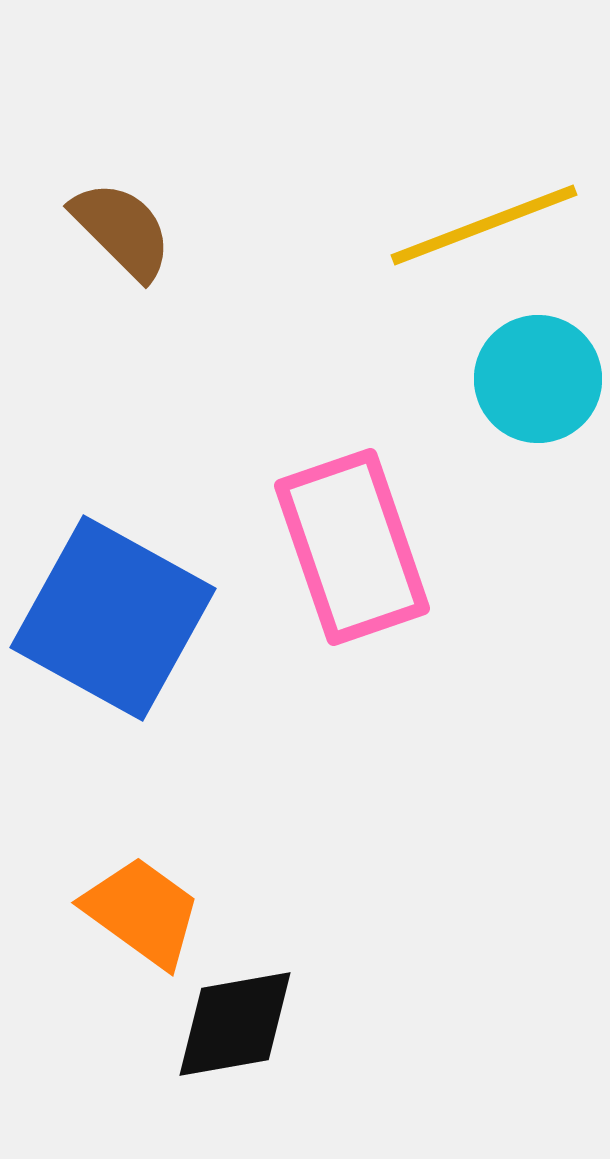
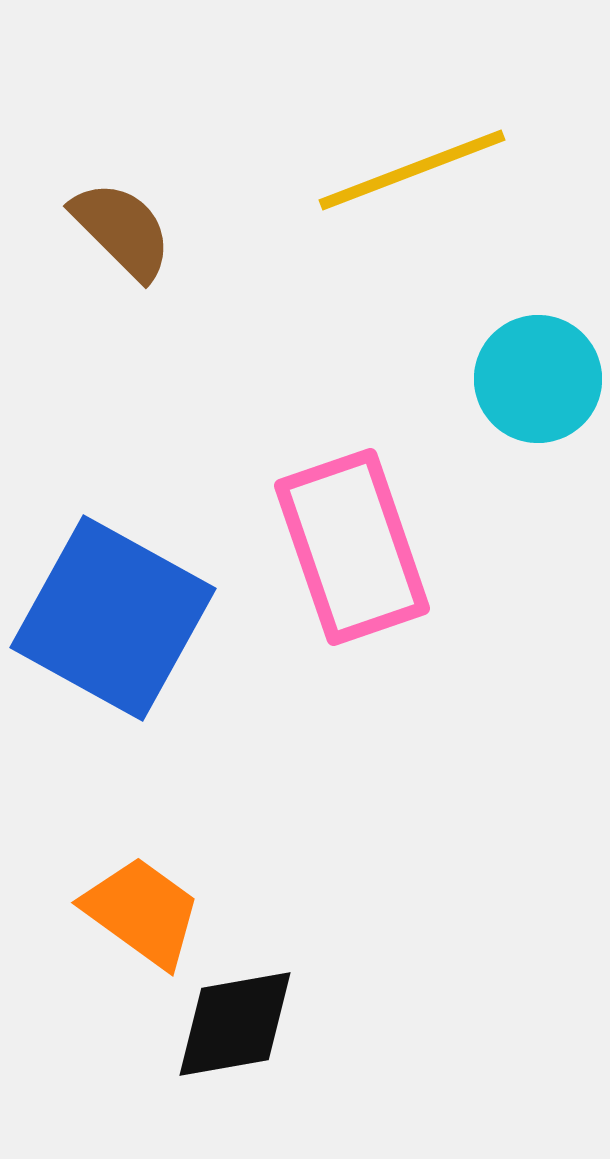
yellow line: moved 72 px left, 55 px up
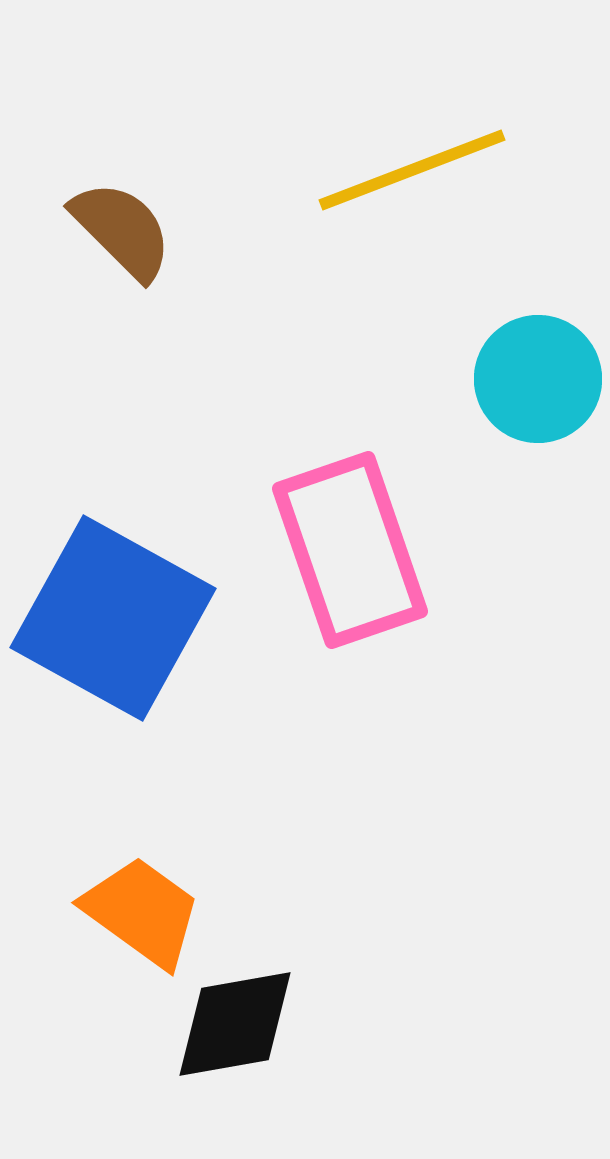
pink rectangle: moved 2 px left, 3 px down
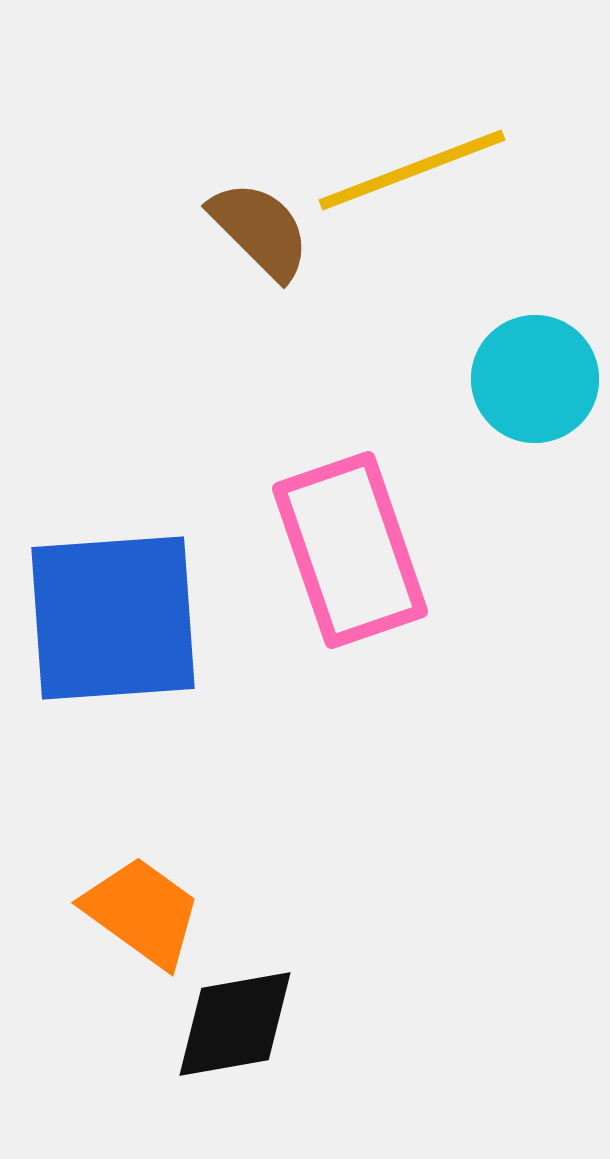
brown semicircle: moved 138 px right
cyan circle: moved 3 px left
blue square: rotated 33 degrees counterclockwise
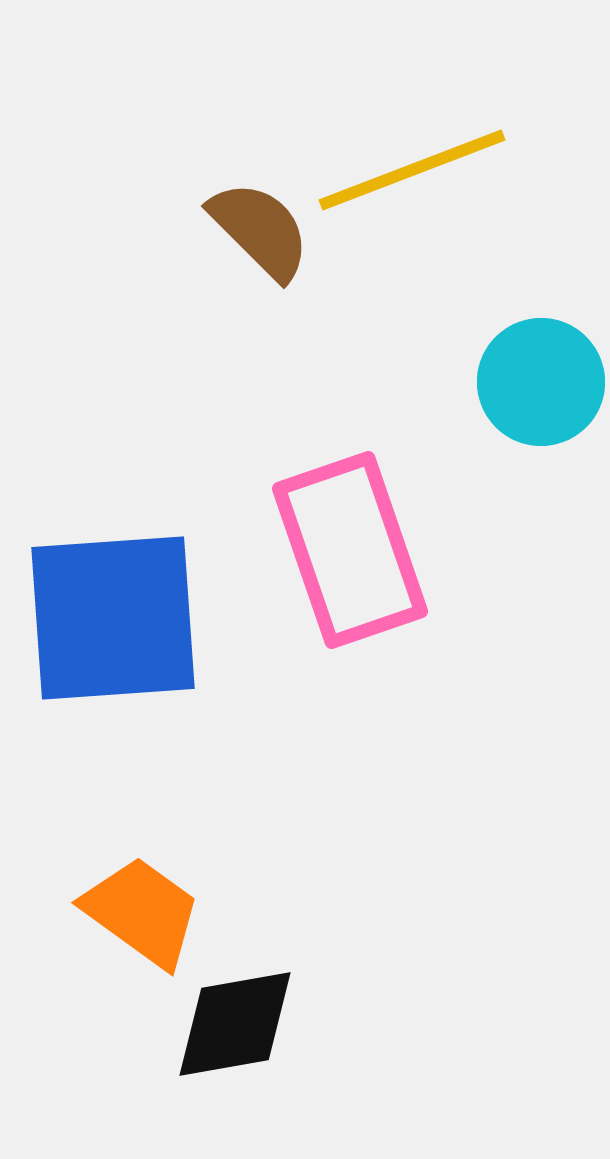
cyan circle: moved 6 px right, 3 px down
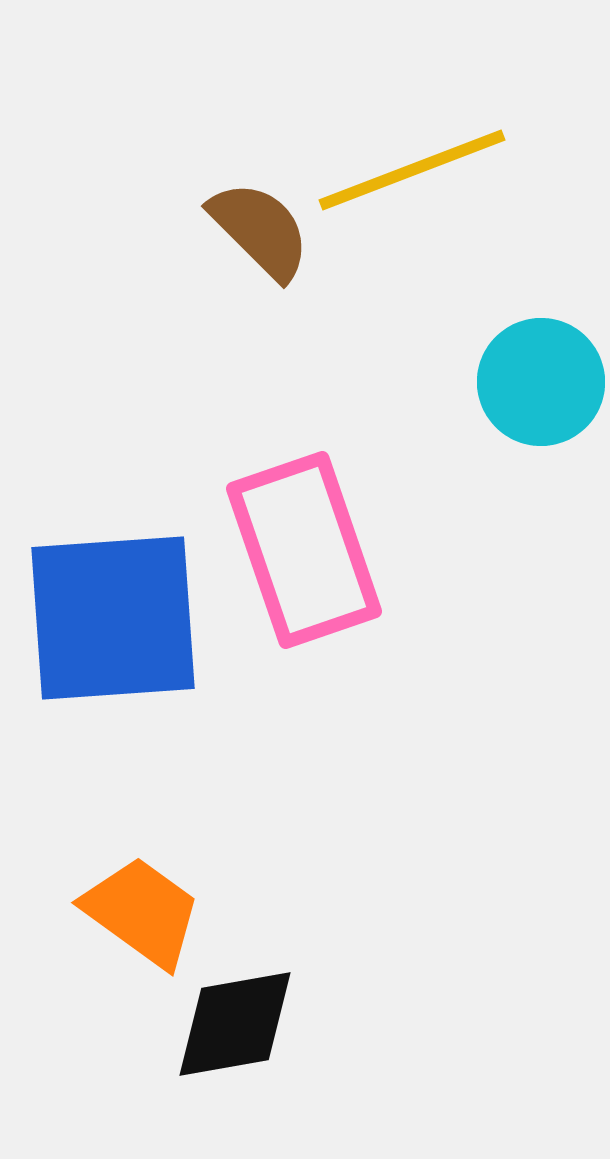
pink rectangle: moved 46 px left
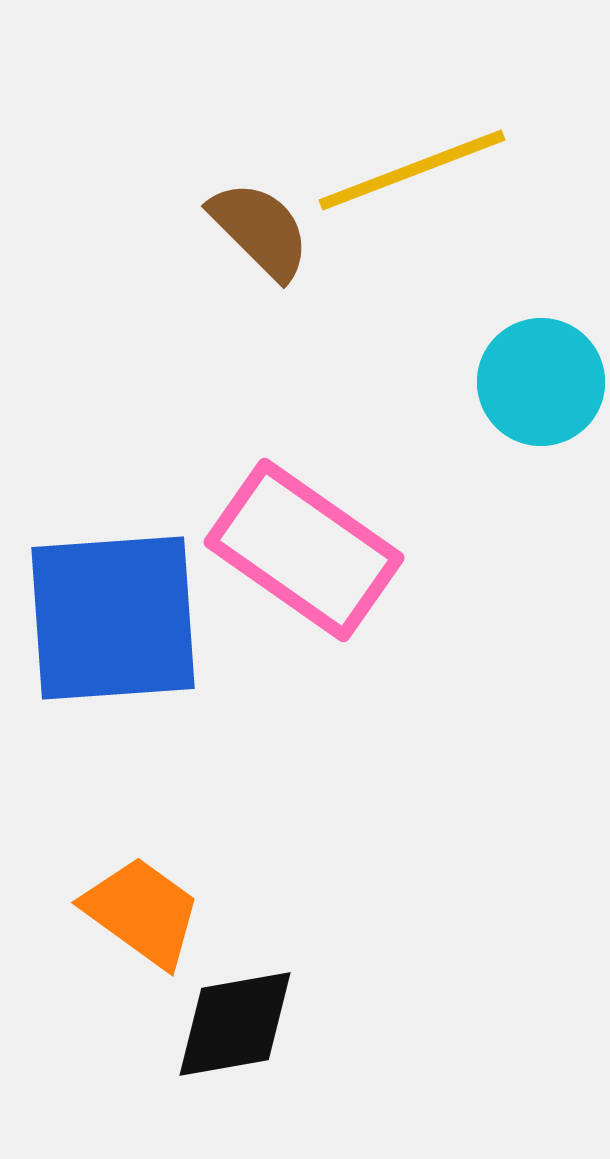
pink rectangle: rotated 36 degrees counterclockwise
